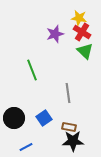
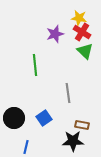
green line: moved 3 px right, 5 px up; rotated 15 degrees clockwise
brown rectangle: moved 13 px right, 2 px up
blue line: rotated 48 degrees counterclockwise
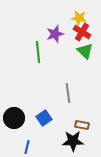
green line: moved 3 px right, 13 px up
blue line: moved 1 px right
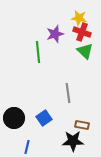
red cross: rotated 12 degrees counterclockwise
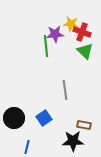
yellow star: moved 8 px left, 6 px down
purple star: rotated 12 degrees clockwise
green line: moved 8 px right, 6 px up
gray line: moved 3 px left, 3 px up
brown rectangle: moved 2 px right
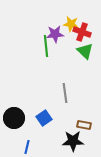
gray line: moved 3 px down
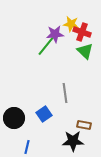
green line: rotated 45 degrees clockwise
blue square: moved 4 px up
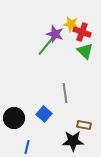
purple star: rotated 24 degrees clockwise
blue square: rotated 14 degrees counterclockwise
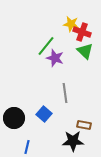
purple star: moved 24 px down
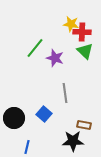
red cross: rotated 18 degrees counterclockwise
green line: moved 11 px left, 2 px down
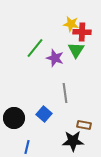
green triangle: moved 9 px left, 1 px up; rotated 18 degrees clockwise
